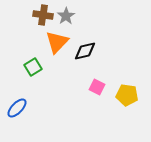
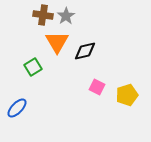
orange triangle: rotated 15 degrees counterclockwise
yellow pentagon: rotated 25 degrees counterclockwise
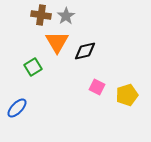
brown cross: moved 2 px left
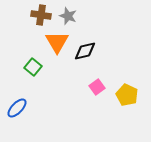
gray star: moved 2 px right; rotated 18 degrees counterclockwise
green square: rotated 18 degrees counterclockwise
pink square: rotated 28 degrees clockwise
yellow pentagon: rotated 30 degrees counterclockwise
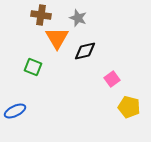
gray star: moved 10 px right, 2 px down
orange triangle: moved 4 px up
green square: rotated 18 degrees counterclockwise
pink square: moved 15 px right, 8 px up
yellow pentagon: moved 2 px right, 12 px down; rotated 10 degrees counterclockwise
blue ellipse: moved 2 px left, 3 px down; rotated 20 degrees clockwise
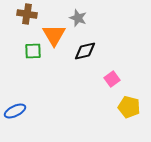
brown cross: moved 14 px left, 1 px up
orange triangle: moved 3 px left, 3 px up
green square: moved 16 px up; rotated 24 degrees counterclockwise
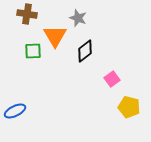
orange triangle: moved 1 px right, 1 px down
black diamond: rotated 25 degrees counterclockwise
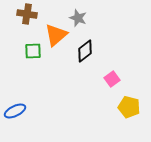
orange triangle: moved 1 px right, 1 px up; rotated 20 degrees clockwise
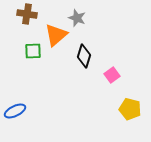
gray star: moved 1 px left
black diamond: moved 1 px left, 5 px down; rotated 35 degrees counterclockwise
pink square: moved 4 px up
yellow pentagon: moved 1 px right, 2 px down
